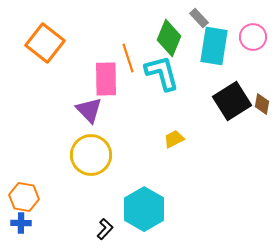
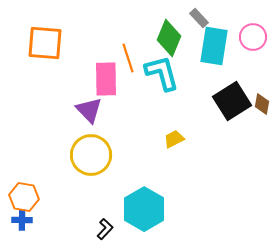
orange square: rotated 33 degrees counterclockwise
blue cross: moved 1 px right, 3 px up
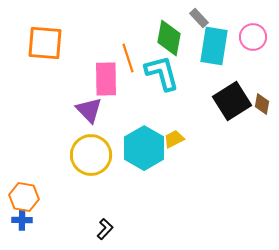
green diamond: rotated 12 degrees counterclockwise
cyan hexagon: moved 61 px up
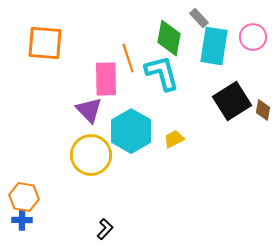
brown diamond: moved 1 px right, 6 px down
cyan hexagon: moved 13 px left, 17 px up
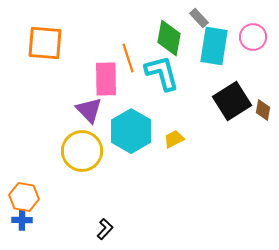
yellow circle: moved 9 px left, 4 px up
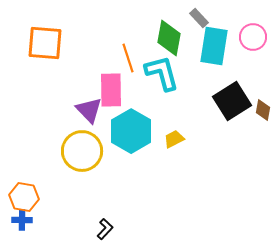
pink rectangle: moved 5 px right, 11 px down
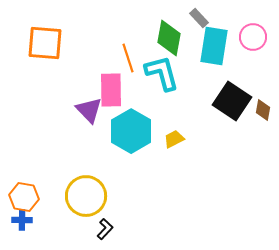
black square: rotated 24 degrees counterclockwise
yellow circle: moved 4 px right, 45 px down
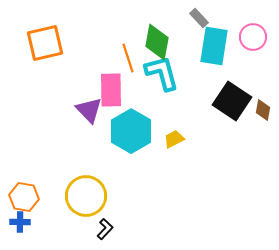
green diamond: moved 12 px left, 4 px down
orange square: rotated 18 degrees counterclockwise
blue cross: moved 2 px left, 2 px down
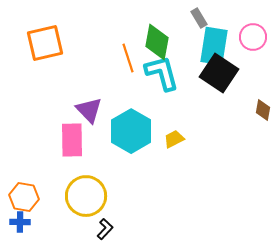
gray rectangle: rotated 12 degrees clockwise
pink rectangle: moved 39 px left, 50 px down
black square: moved 13 px left, 28 px up
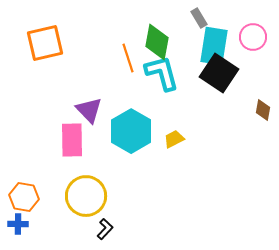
blue cross: moved 2 px left, 2 px down
